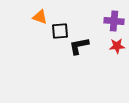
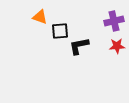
purple cross: rotated 18 degrees counterclockwise
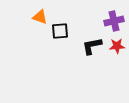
black L-shape: moved 13 px right
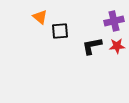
orange triangle: rotated 21 degrees clockwise
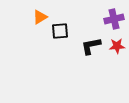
orange triangle: rotated 49 degrees clockwise
purple cross: moved 2 px up
black L-shape: moved 1 px left
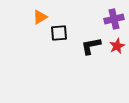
black square: moved 1 px left, 2 px down
red star: rotated 21 degrees counterclockwise
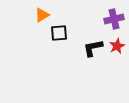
orange triangle: moved 2 px right, 2 px up
black L-shape: moved 2 px right, 2 px down
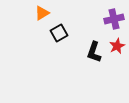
orange triangle: moved 2 px up
black square: rotated 24 degrees counterclockwise
black L-shape: moved 1 px right, 4 px down; rotated 60 degrees counterclockwise
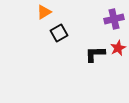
orange triangle: moved 2 px right, 1 px up
red star: moved 1 px right, 2 px down
black L-shape: moved 1 px right, 2 px down; rotated 70 degrees clockwise
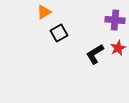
purple cross: moved 1 px right, 1 px down; rotated 18 degrees clockwise
black L-shape: rotated 30 degrees counterclockwise
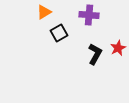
purple cross: moved 26 px left, 5 px up
black L-shape: rotated 150 degrees clockwise
